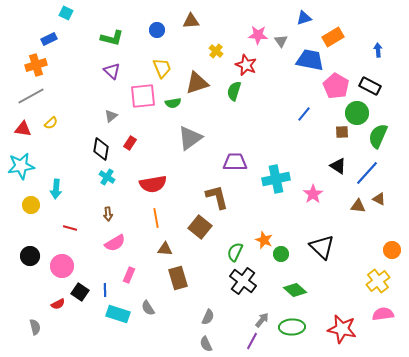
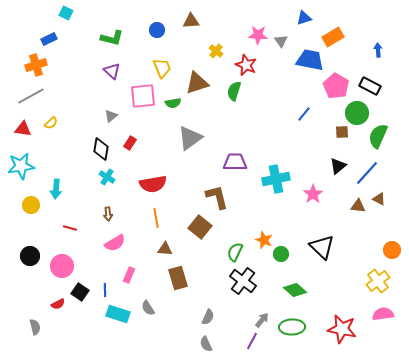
black triangle at (338, 166): rotated 48 degrees clockwise
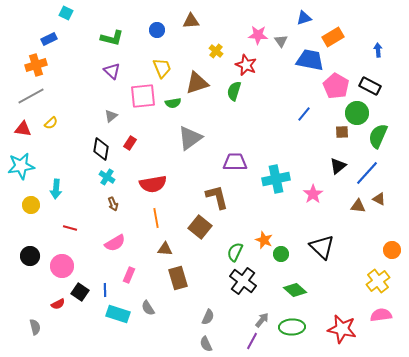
brown arrow at (108, 214): moved 5 px right, 10 px up; rotated 16 degrees counterclockwise
pink semicircle at (383, 314): moved 2 px left, 1 px down
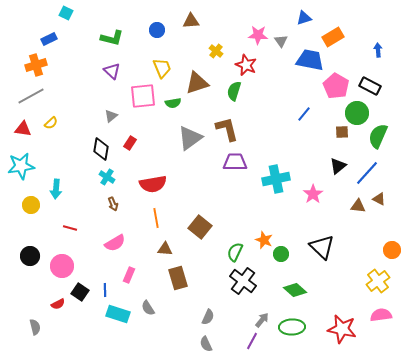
brown L-shape at (217, 197): moved 10 px right, 68 px up
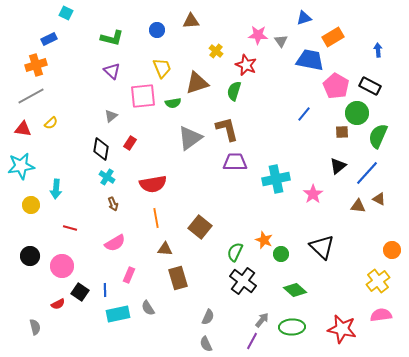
cyan rectangle at (118, 314): rotated 30 degrees counterclockwise
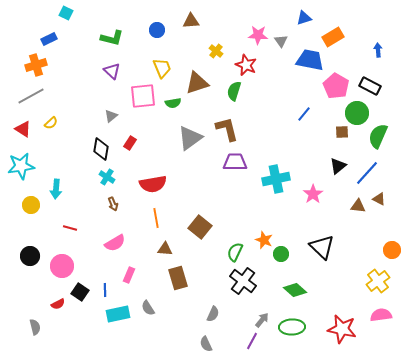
red triangle at (23, 129): rotated 24 degrees clockwise
gray semicircle at (208, 317): moved 5 px right, 3 px up
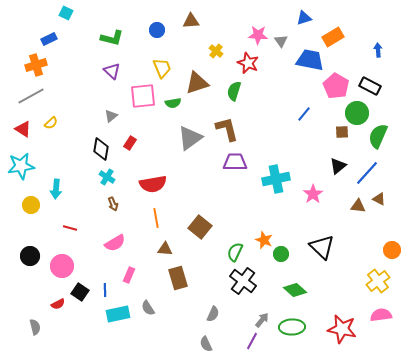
red star at (246, 65): moved 2 px right, 2 px up
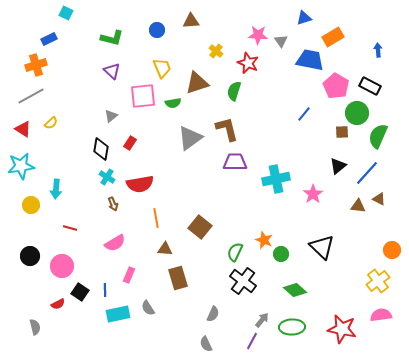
red semicircle at (153, 184): moved 13 px left
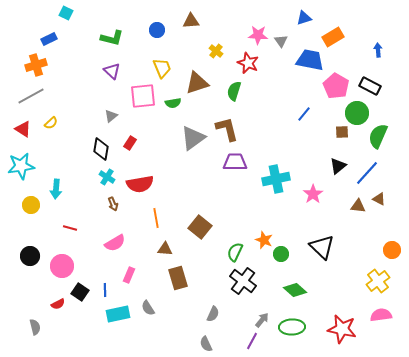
gray triangle at (190, 138): moved 3 px right
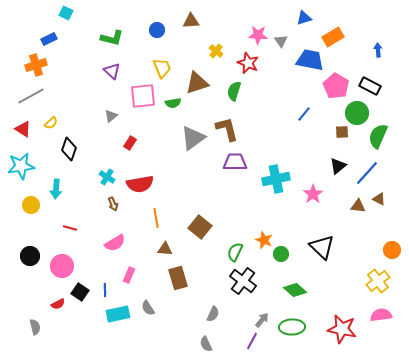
black diamond at (101, 149): moved 32 px left; rotated 10 degrees clockwise
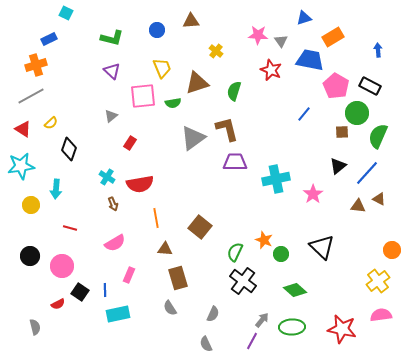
red star at (248, 63): moved 23 px right, 7 px down
gray semicircle at (148, 308): moved 22 px right
